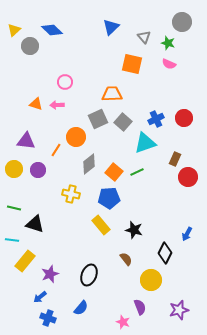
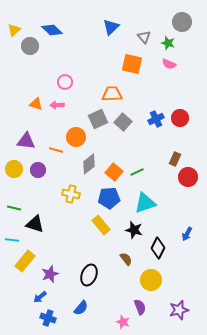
red circle at (184, 118): moved 4 px left
cyan triangle at (145, 143): moved 60 px down
orange line at (56, 150): rotated 72 degrees clockwise
black diamond at (165, 253): moved 7 px left, 5 px up
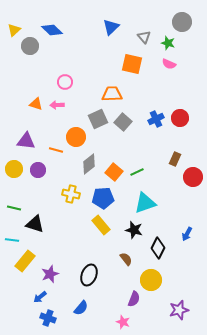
red circle at (188, 177): moved 5 px right
blue pentagon at (109, 198): moved 6 px left
purple semicircle at (140, 307): moved 6 px left, 8 px up; rotated 42 degrees clockwise
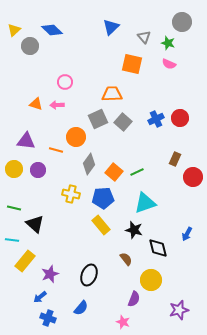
gray diamond at (89, 164): rotated 15 degrees counterclockwise
black triangle at (35, 224): rotated 24 degrees clockwise
black diamond at (158, 248): rotated 40 degrees counterclockwise
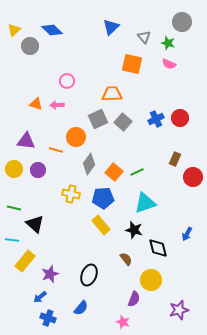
pink circle at (65, 82): moved 2 px right, 1 px up
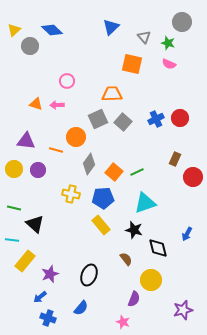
purple star at (179, 310): moved 4 px right
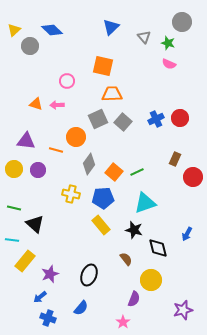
orange square at (132, 64): moved 29 px left, 2 px down
pink star at (123, 322): rotated 16 degrees clockwise
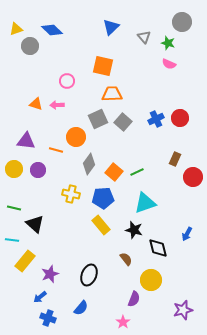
yellow triangle at (14, 30): moved 2 px right, 1 px up; rotated 24 degrees clockwise
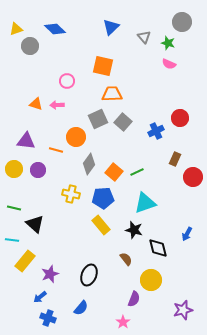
blue diamond at (52, 30): moved 3 px right, 1 px up
blue cross at (156, 119): moved 12 px down
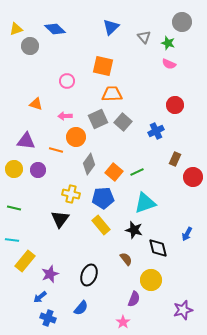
pink arrow at (57, 105): moved 8 px right, 11 px down
red circle at (180, 118): moved 5 px left, 13 px up
black triangle at (35, 224): moved 25 px right, 5 px up; rotated 24 degrees clockwise
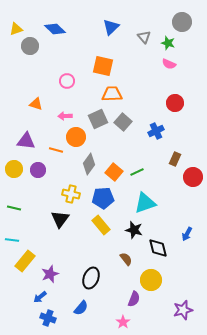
red circle at (175, 105): moved 2 px up
black ellipse at (89, 275): moved 2 px right, 3 px down
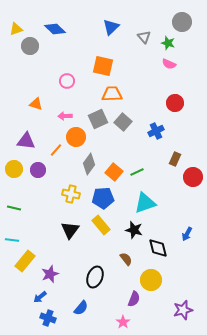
orange line at (56, 150): rotated 64 degrees counterclockwise
black triangle at (60, 219): moved 10 px right, 11 px down
black ellipse at (91, 278): moved 4 px right, 1 px up
